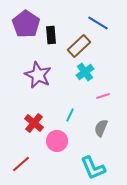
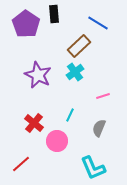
black rectangle: moved 3 px right, 21 px up
cyan cross: moved 10 px left
gray semicircle: moved 2 px left
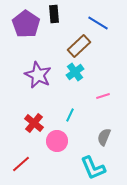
gray semicircle: moved 5 px right, 9 px down
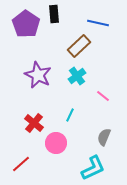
blue line: rotated 20 degrees counterclockwise
cyan cross: moved 2 px right, 4 px down
pink line: rotated 56 degrees clockwise
pink circle: moved 1 px left, 2 px down
cyan L-shape: rotated 92 degrees counterclockwise
